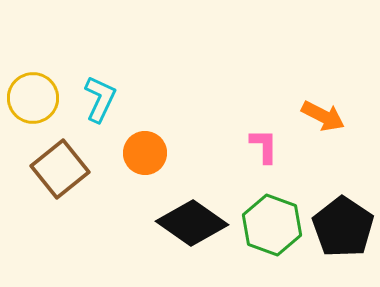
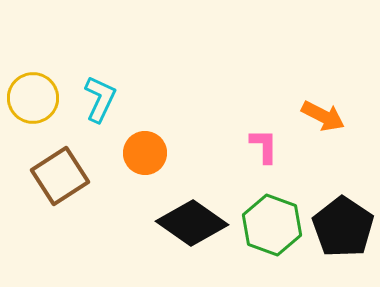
brown square: moved 7 px down; rotated 6 degrees clockwise
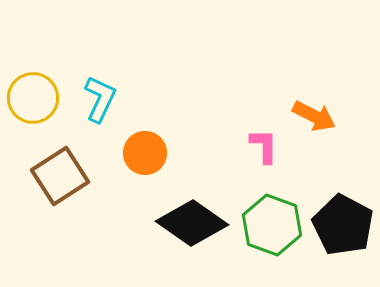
orange arrow: moved 9 px left
black pentagon: moved 2 px up; rotated 6 degrees counterclockwise
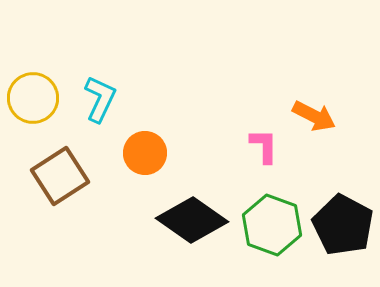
black diamond: moved 3 px up
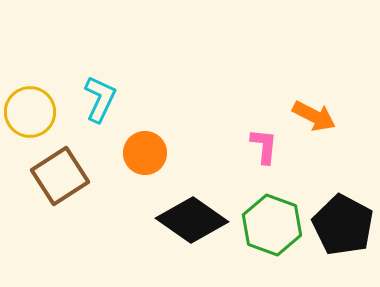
yellow circle: moved 3 px left, 14 px down
pink L-shape: rotated 6 degrees clockwise
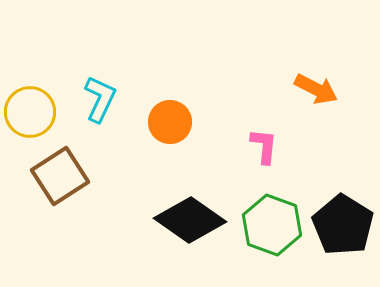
orange arrow: moved 2 px right, 27 px up
orange circle: moved 25 px right, 31 px up
black diamond: moved 2 px left
black pentagon: rotated 4 degrees clockwise
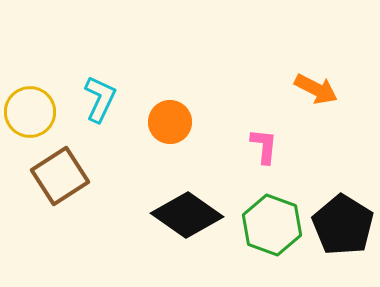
black diamond: moved 3 px left, 5 px up
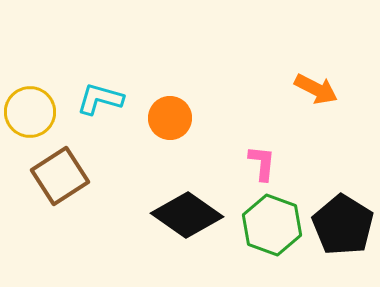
cyan L-shape: rotated 99 degrees counterclockwise
orange circle: moved 4 px up
pink L-shape: moved 2 px left, 17 px down
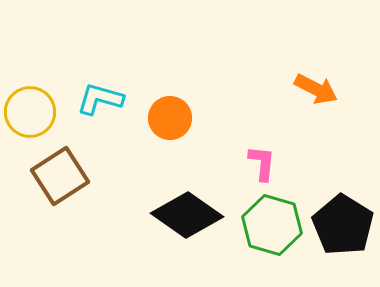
green hexagon: rotated 4 degrees counterclockwise
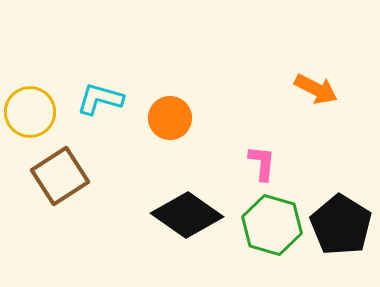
black pentagon: moved 2 px left
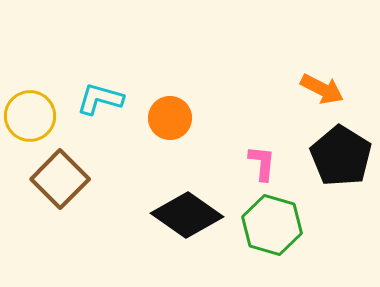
orange arrow: moved 6 px right
yellow circle: moved 4 px down
brown square: moved 3 px down; rotated 12 degrees counterclockwise
black pentagon: moved 69 px up
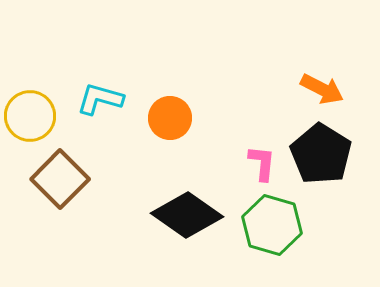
black pentagon: moved 20 px left, 2 px up
